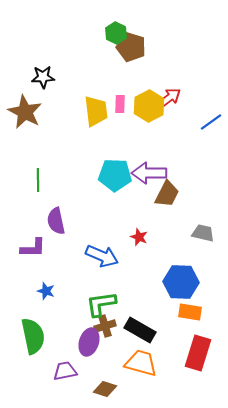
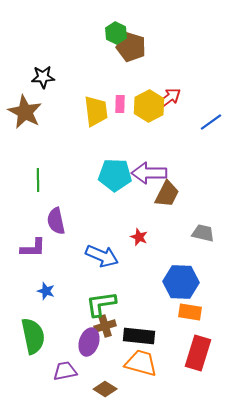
black rectangle: moved 1 px left, 6 px down; rotated 24 degrees counterclockwise
brown diamond: rotated 15 degrees clockwise
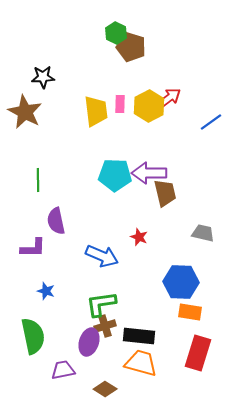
brown trapezoid: moved 2 px left, 1 px up; rotated 40 degrees counterclockwise
purple trapezoid: moved 2 px left, 1 px up
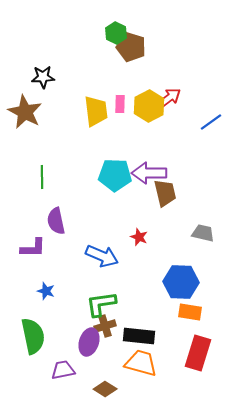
green line: moved 4 px right, 3 px up
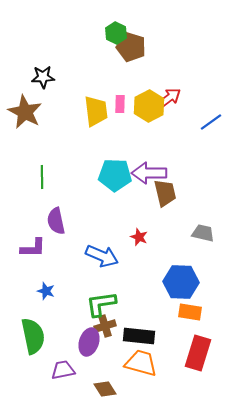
brown diamond: rotated 25 degrees clockwise
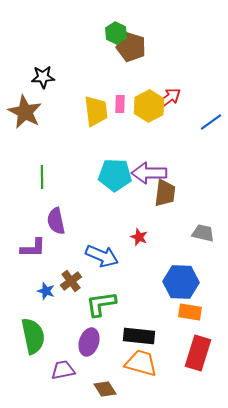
brown trapezoid: rotated 20 degrees clockwise
brown cross: moved 34 px left, 45 px up; rotated 20 degrees counterclockwise
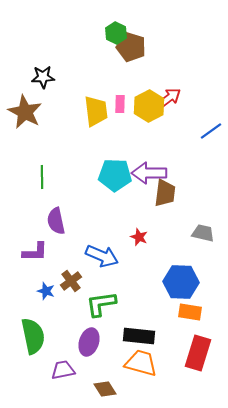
blue line: moved 9 px down
purple L-shape: moved 2 px right, 4 px down
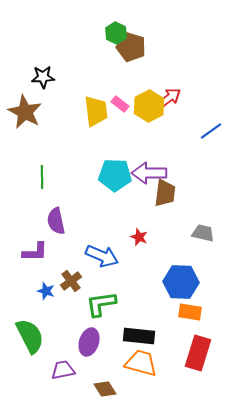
pink rectangle: rotated 54 degrees counterclockwise
green semicircle: moved 3 px left; rotated 15 degrees counterclockwise
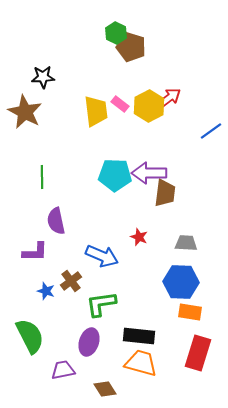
gray trapezoid: moved 17 px left, 10 px down; rotated 10 degrees counterclockwise
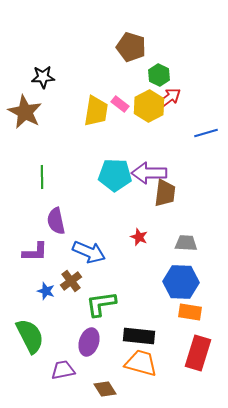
green hexagon: moved 43 px right, 42 px down
yellow trapezoid: rotated 16 degrees clockwise
blue line: moved 5 px left, 2 px down; rotated 20 degrees clockwise
blue arrow: moved 13 px left, 4 px up
